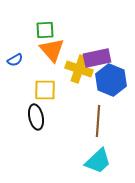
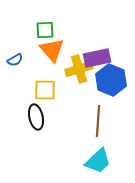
yellow cross: rotated 36 degrees counterclockwise
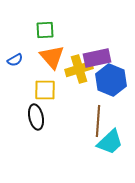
orange triangle: moved 7 px down
cyan trapezoid: moved 12 px right, 19 px up
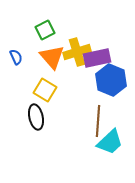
green square: rotated 24 degrees counterclockwise
blue semicircle: moved 1 px right, 3 px up; rotated 84 degrees counterclockwise
yellow cross: moved 2 px left, 17 px up
yellow square: rotated 30 degrees clockwise
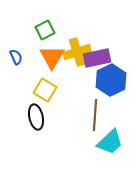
orange triangle: rotated 12 degrees clockwise
blue hexagon: rotated 12 degrees clockwise
brown line: moved 3 px left, 6 px up
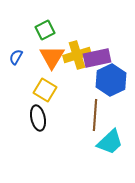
yellow cross: moved 3 px down
blue semicircle: rotated 126 degrees counterclockwise
black ellipse: moved 2 px right, 1 px down
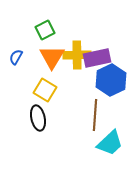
yellow cross: rotated 16 degrees clockwise
cyan trapezoid: moved 1 px down
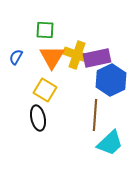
green square: rotated 30 degrees clockwise
yellow cross: rotated 20 degrees clockwise
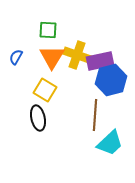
green square: moved 3 px right
purple rectangle: moved 3 px right, 3 px down
blue hexagon: rotated 12 degrees clockwise
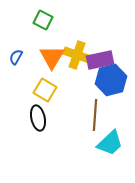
green square: moved 5 px left, 10 px up; rotated 24 degrees clockwise
purple rectangle: moved 1 px up
